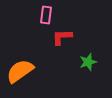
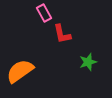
pink rectangle: moved 2 px left, 2 px up; rotated 36 degrees counterclockwise
red L-shape: moved 3 px up; rotated 100 degrees counterclockwise
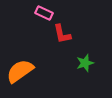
pink rectangle: rotated 36 degrees counterclockwise
green star: moved 3 px left, 1 px down
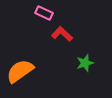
red L-shape: rotated 145 degrees clockwise
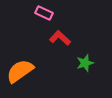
red L-shape: moved 2 px left, 4 px down
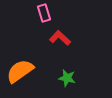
pink rectangle: rotated 48 degrees clockwise
green star: moved 18 px left, 15 px down; rotated 30 degrees clockwise
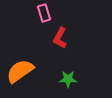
red L-shape: rotated 105 degrees counterclockwise
green star: moved 1 px right, 1 px down; rotated 12 degrees counterclockwise
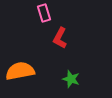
orange semicircle: rotated 24 degrees clockwise
green star: moved 3 px right; rotated 18 degrees clockwise
